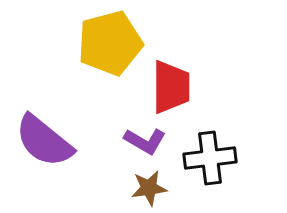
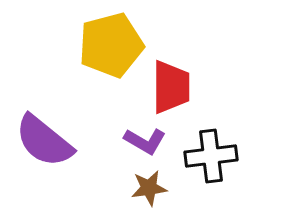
yellow pentagon: moved 1 px right, 2 px down
black cross: moved 1 px right, 2 px up
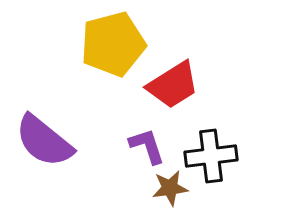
yellow pentagon: moved 2 px right, 1 px up
red trapezoid: moved 2 px right, 2 px up; rotated 58 degrees clockwise
purple L-shape: moved 2 px right, 5 px down; rotated 138 degrees counterclockwise
brown star: moved 21 px right
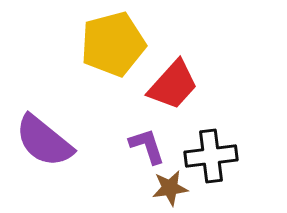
red trapezoid: rotated 16 degrees counterclockwise
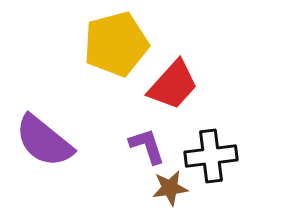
yellow pentagon: moved 3 px right
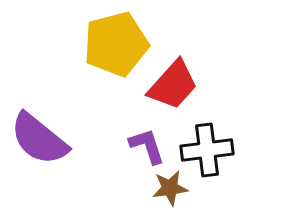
purple semicircle: moved 5 px left, 2 px up
black cross: moved 4 px left, 6 px up
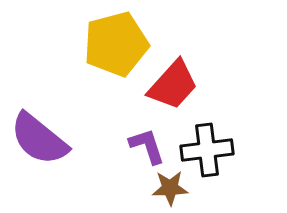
brown star: rotated 6 degrees clockwise
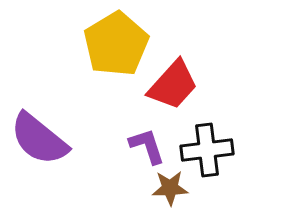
yellow pentagon: rotated 16 degrees counterclockwise
